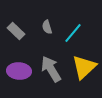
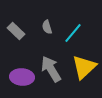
purple ellipse: moved 3 px right, 6 px down
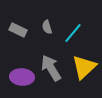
gray rectangle: moved 2 px right, 1 px up; rotated 18 degrees counterclockwise
gray arrow: moved 1 px up
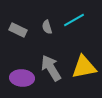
cyan line: moved 1 px right, 13 px up; rotated 20 degrees clockwise
yellow triangle: rotated 32 degrees clockwise
purple ellipse: moved 1 px down
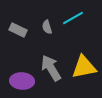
cyan line: moved 1 px left, 2 px up
purple ellipse: moved 3 px down
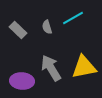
gray rectangle: rotated 18 degrees clockwise
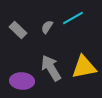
gray semicircle: rotated 48 degrees clockwise
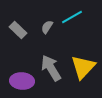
cyan line: moved 1 px left, 1 px up
yellow triangle: moved 1 px left; rotated 36 degrees counterclockwise
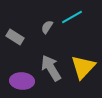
gray rectangle: moved 3 px left, 7 px down; rotated 12 degrees counterclockwise
